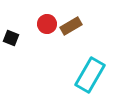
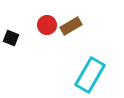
red circle: moved 1 px down
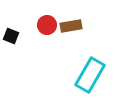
brown rectangle: rotated 20 degrees clockwise
black square: moved 2 px up
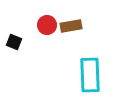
black square: moved 3 px right, 6 px down
cyan rectangle: rotated 32 degrees counterclockwise
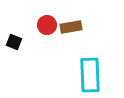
brown rectangle: moved 1 px down
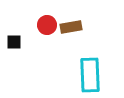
black square: rotated 21 degrees counterclockwise
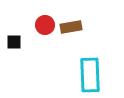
red circle: moved 2 px left
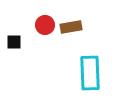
cyan rectangle: moved 2 px up
